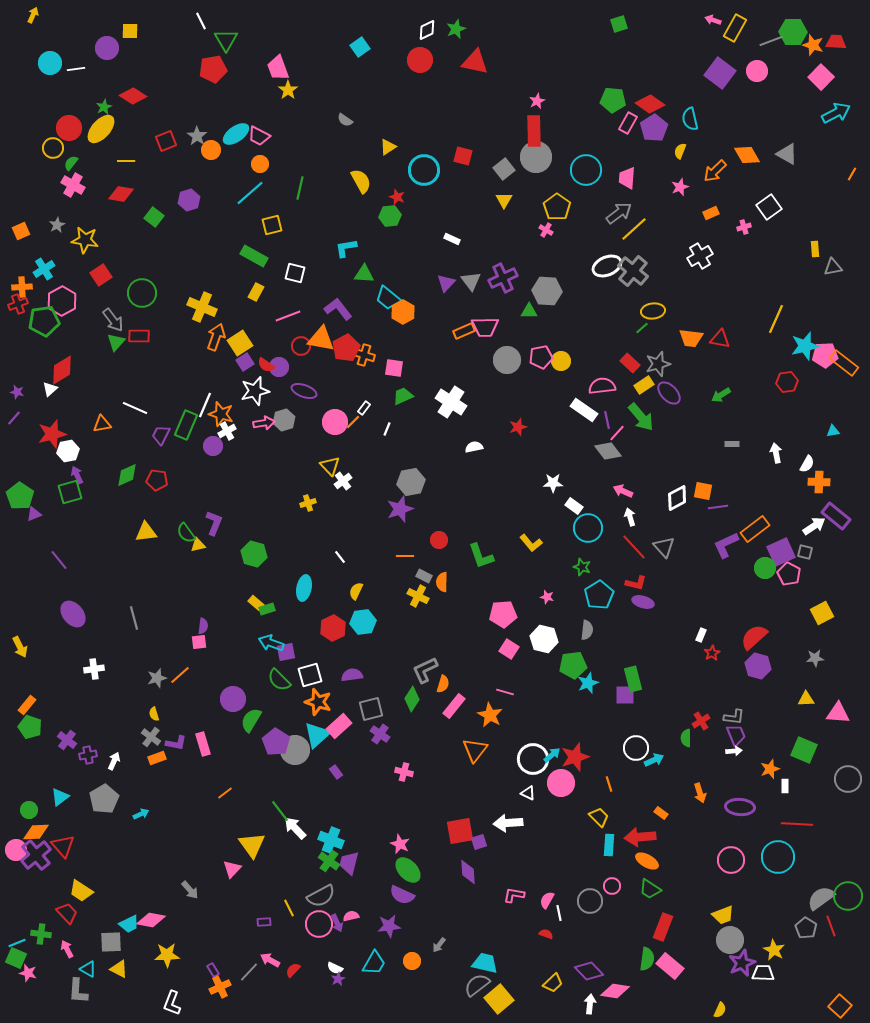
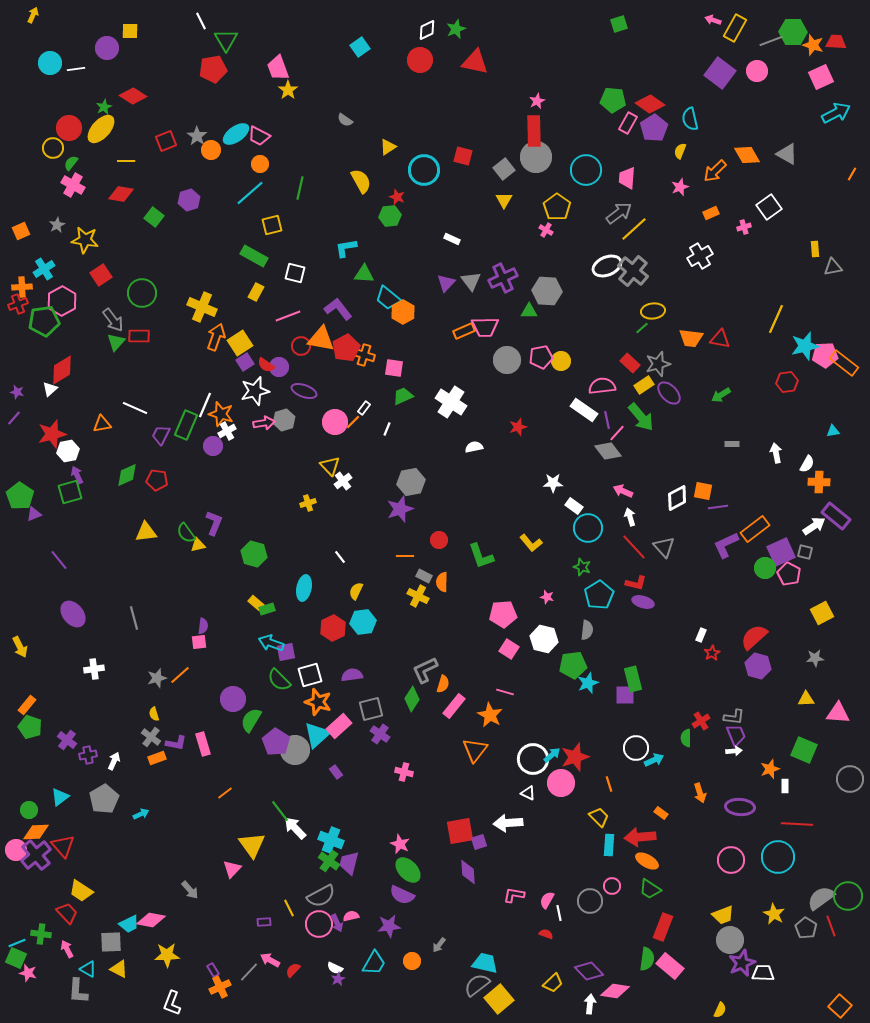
pink square at (821, 77): rotated 20 degrees clockwise
gray circle at (848, 779): moved 2 px right
yellow star at (774, 950): moved 36 px up
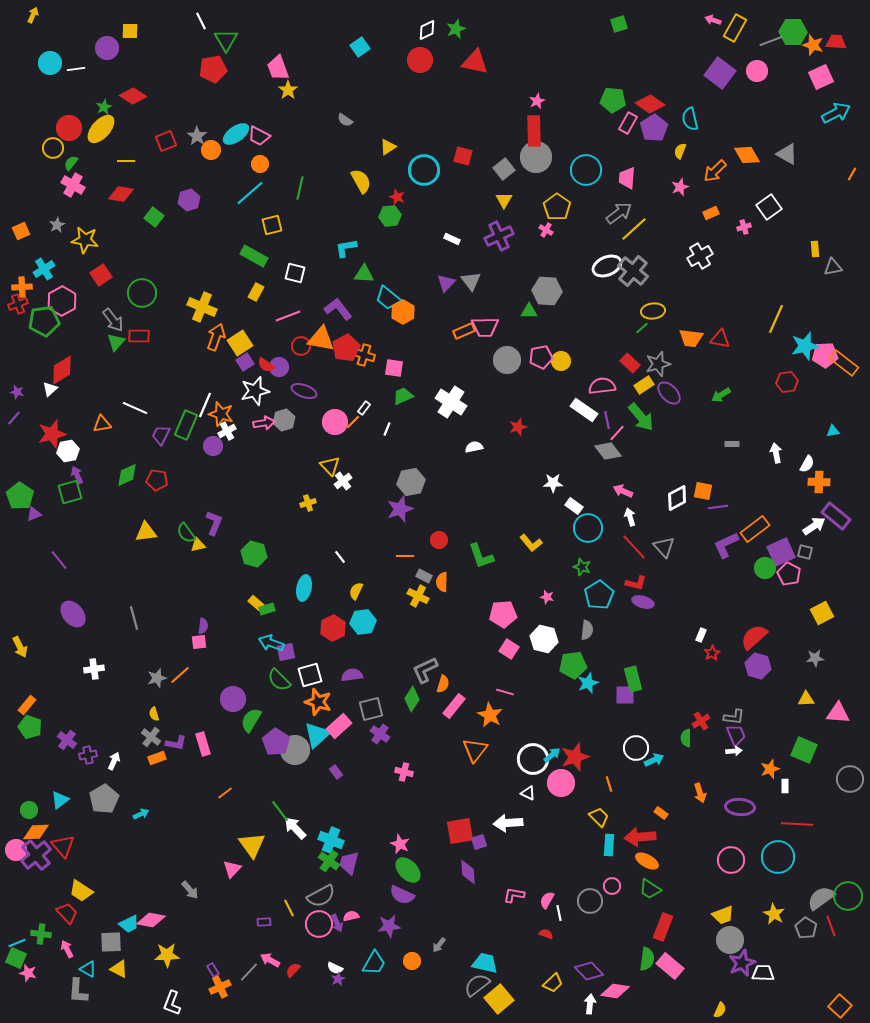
purple cross at (503, 278): moved 4 px left, 42 px up
cyan triangle at (60, 797): moved 3 px down
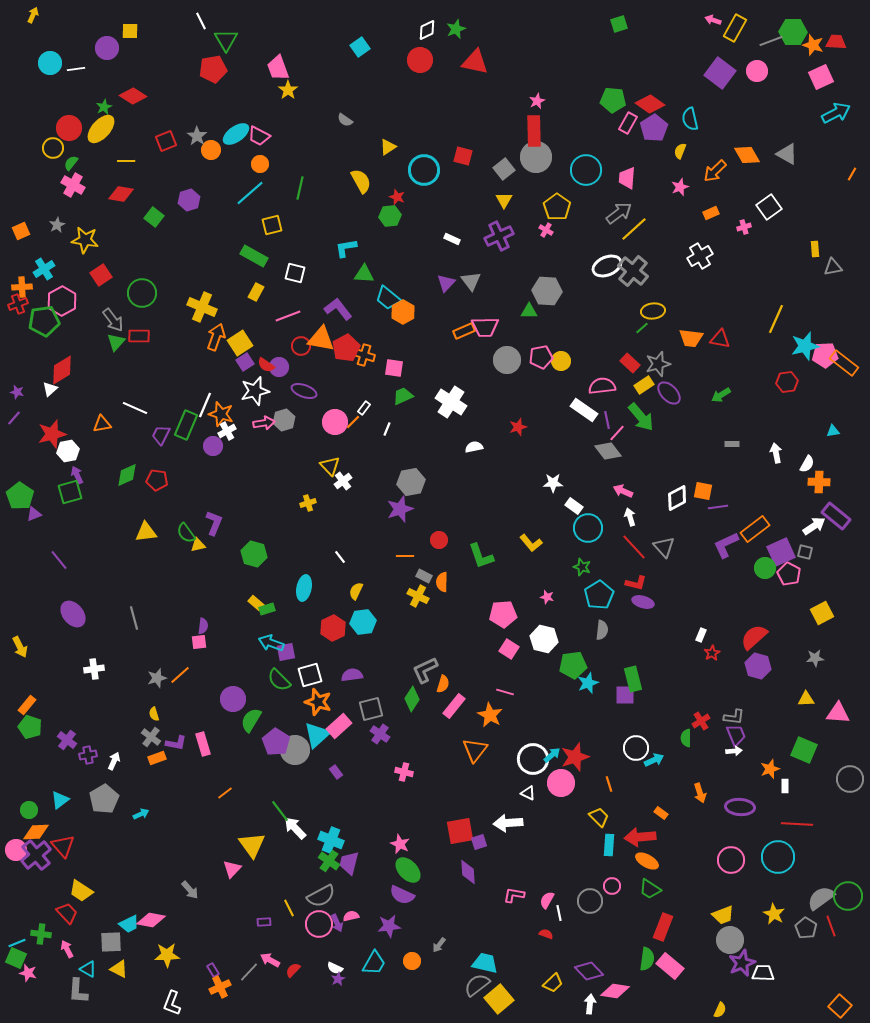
gray semicircle at (587, 630): moved 15 px right
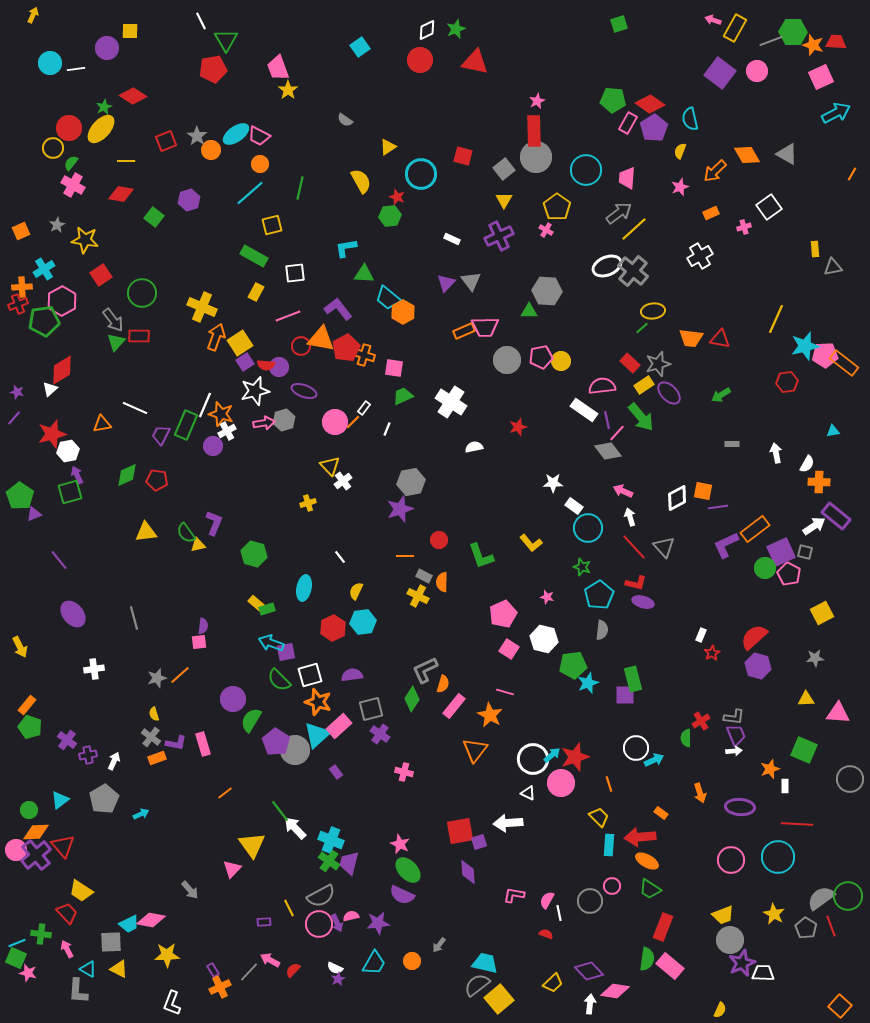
cyan circle at (424, 170): moved 3 px left, 4 px down
white square at (295, 273): rotated 20 degrees counterclockwise
red semicircle at (266, 365): rotated 30 degrees counterclockwise
pink pentagon at (503, 614): rotated 20 degrees counterclockwise
purple star at (389, 926): moved 11 px left, 3 px up
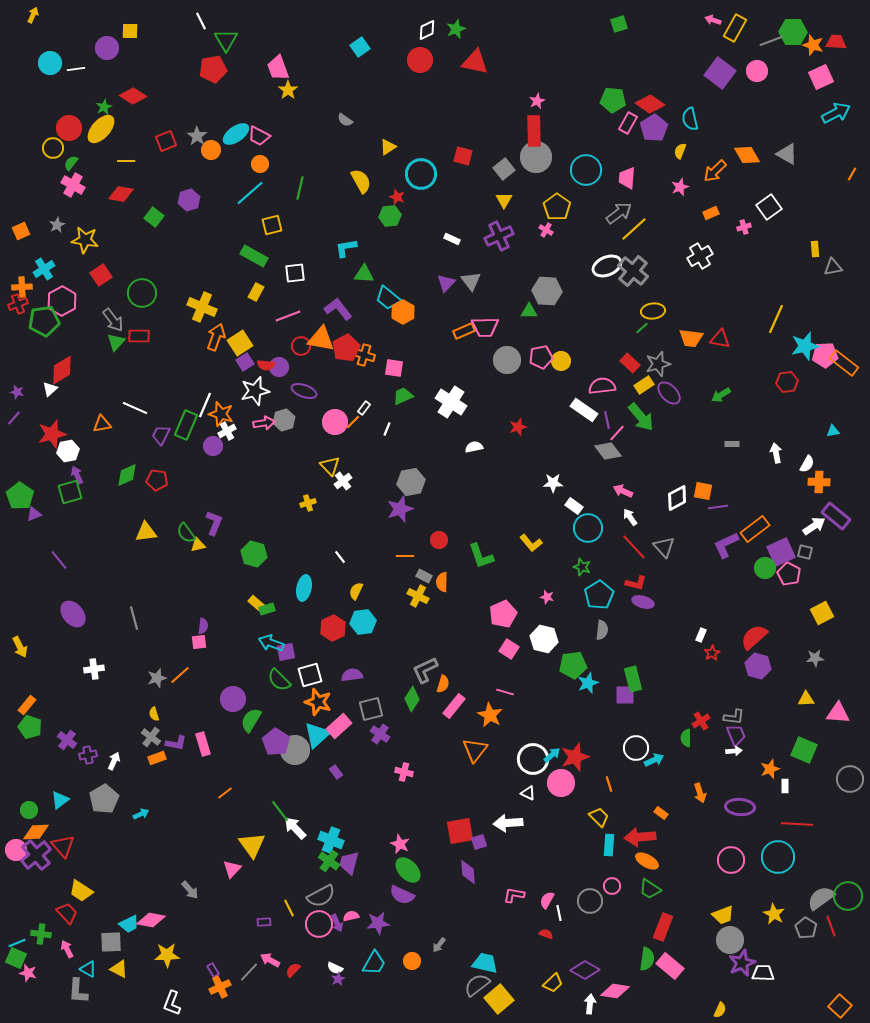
white arrow at (630, 517): rotated 18 degrees counterclockwise
purple diamond at (589, 971): moved 4 px left, 1 px up; rotated 16 degrees counterclockwise
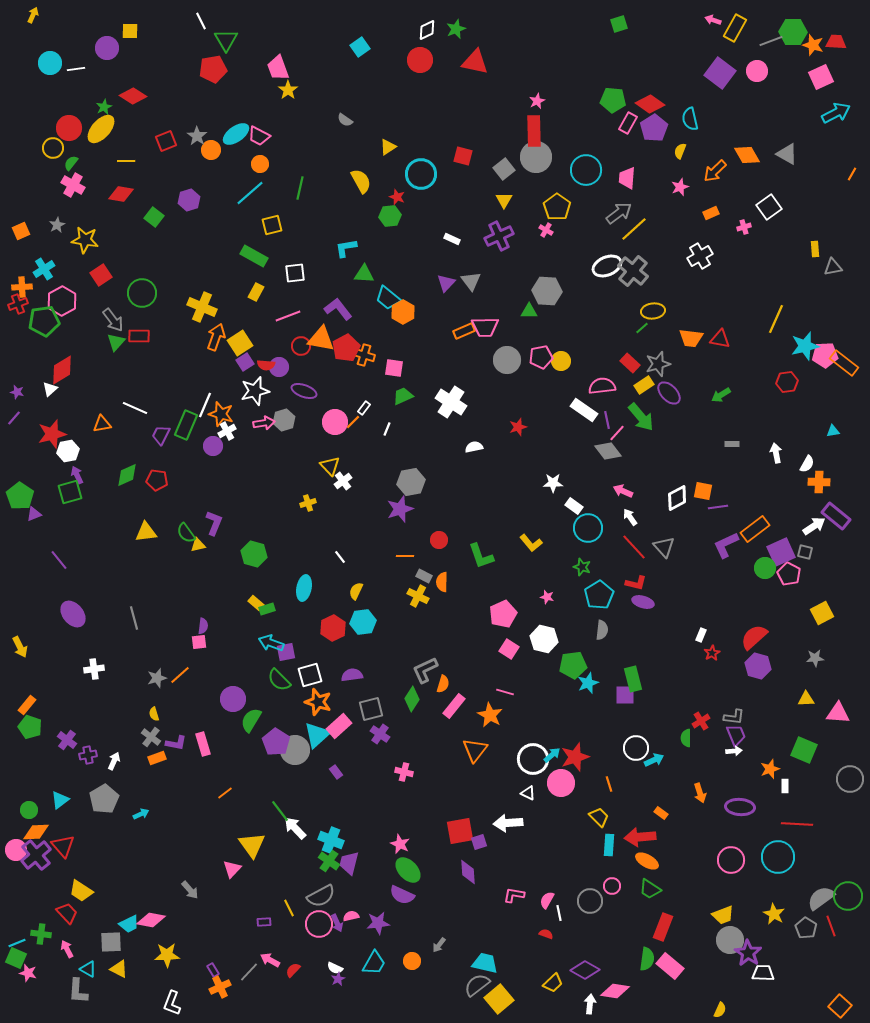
purple star at (742, 963): moved 6 px right, 10 px up; rotated 16 degrees counterclockwise
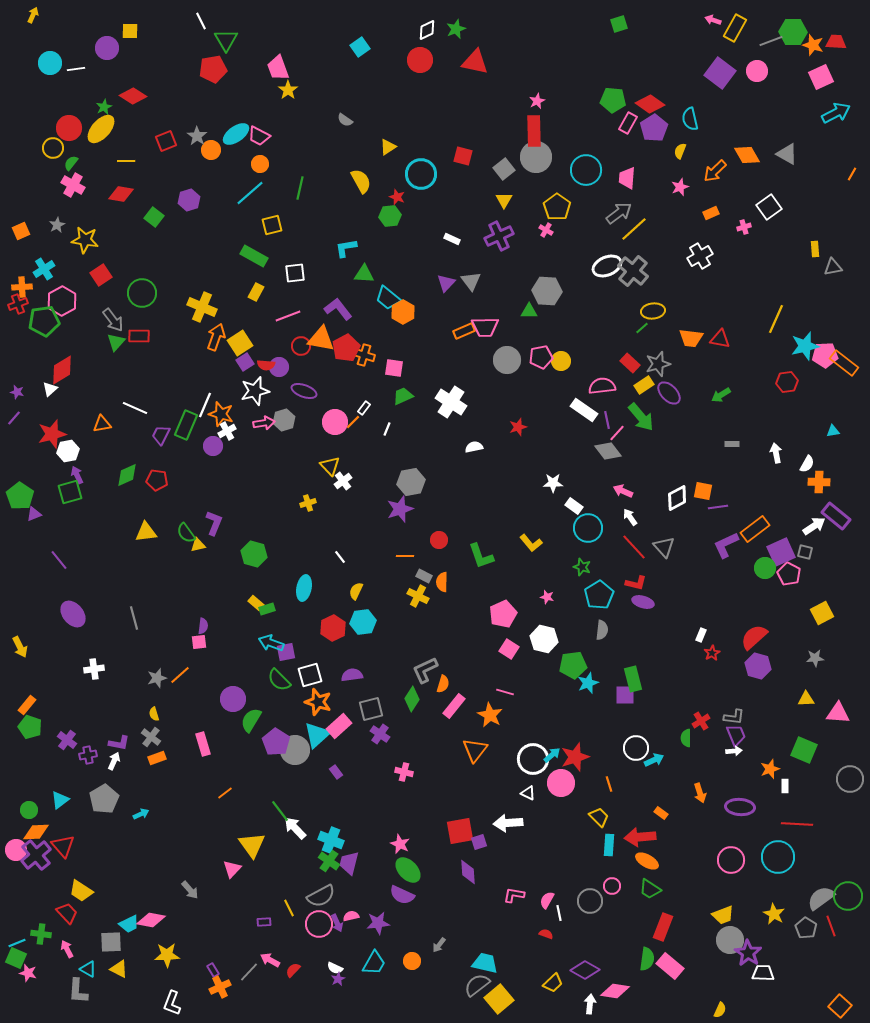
purple L-shape at (176, 743): moved 57 px left
